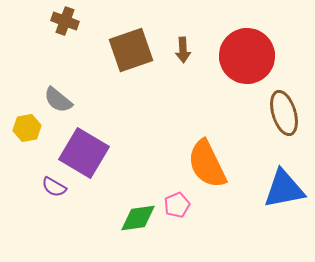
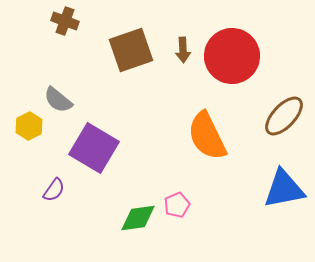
red circle: moved 15 px left
brown ellipse: moved 3 px down; rotated 60 degrees clockwise
yellow hexagon: moved 2 px right, 2 px up; rotated 16 degrees counterclockwise
purple square: moved 10 px right, 5 px up
orange semicircle: moved 28 px up
purple semicircle: moved 3 px down; rotated 85 degrees counterclockwise
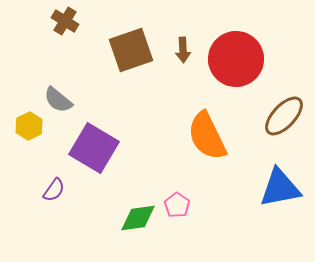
brown cross: rotated 12 degrees clockwise
red circle: moved 4 px right, 3 px down
blue triangle: moved 4 px left, 1 px up
pink pentagon: rotated 15 degrees counterclockwise
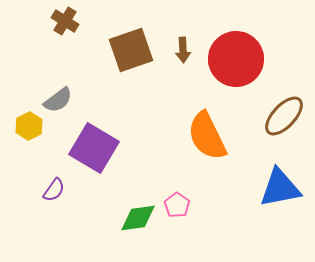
gray semicircle: rotated 76 degrees counterclockwise
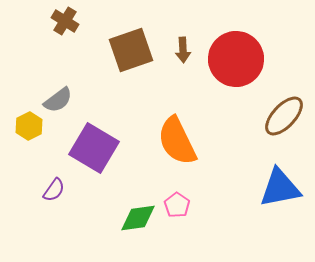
orange semicircle: moved 30 px left, 5 px down
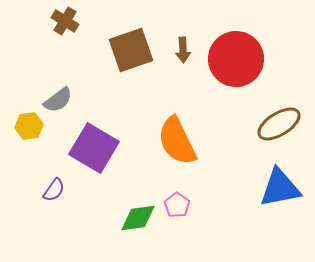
brown ellipse: moved 5 px left, 8 px down; rotated 15 degrees clockwise
yellow hexagon: rotated 20 degrees clockwise
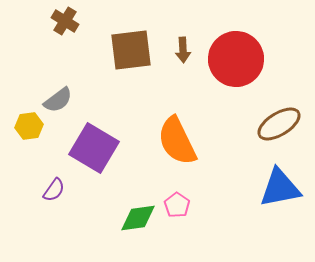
brown square: rotated 12 degrees clockwise
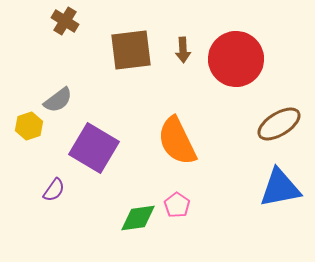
yellow hexagon: rotated 12 degrees counterclockwise
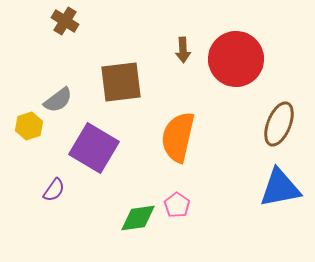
brown square: moved 10 px left, 32 px down
brown ellipse: rotated 36 degrees counterclockwise
orange semicircle: moved 1 px right, 4 px up; rotated 39 degrees clockwise
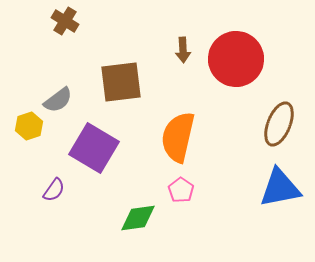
pink pentagon: moved 4 px right, 15 px up
